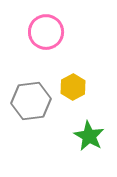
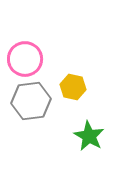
pink circle: moved 21 px left, 27 px down
yellow hexagon: rotated 20 degrees counterclockwise
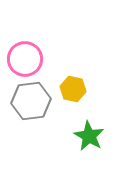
yellow hexagon: moved 2 px down
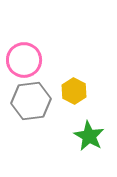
pink circle: moved 1 px left, 1 px down
yellow hexagon: moved 1 px right, 2 px down; rotated 15 degrees clockwise
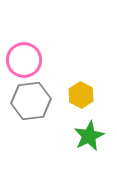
yellow hexagon: moved 7 px right, 4 px down
green star: rotated 16 degrees clockwise
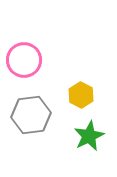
gray hexagon: moved 14 px down
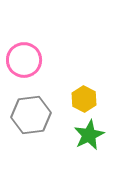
yellow hexagon: moved 3 px right, 4 px down
green star: moved 1 px up
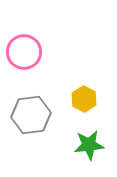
pink circle: moved 8 px up
green star: moved 10 px down; rotated 20 degrees clockwise
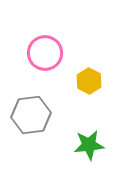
pink circle: moved 21 px right, 1 px down
yellow hexagon: moved 5 px right, 18 px up
